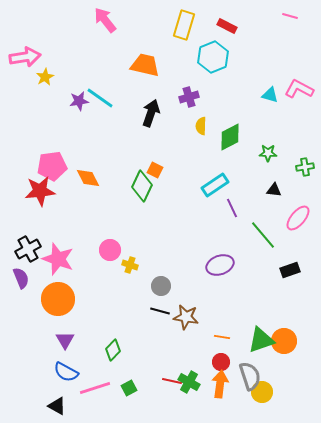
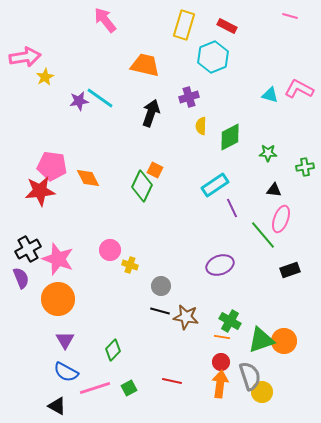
pink pentagon at (52, 166): rotated 16 degrees clockwise
pink ellipse at (298, 218): moved 17 px left, 1 px down; rotated 20 degrees counterclockwise
green cross at (189, 382): moved 41 px right, 61 px up
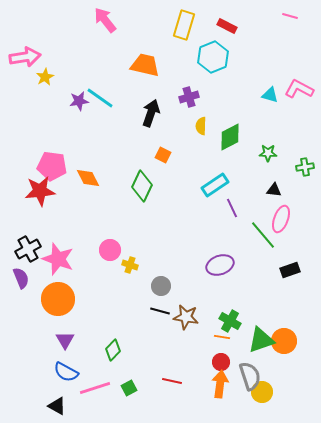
orange square at (155, 170): moved 8 px right, 15 px up
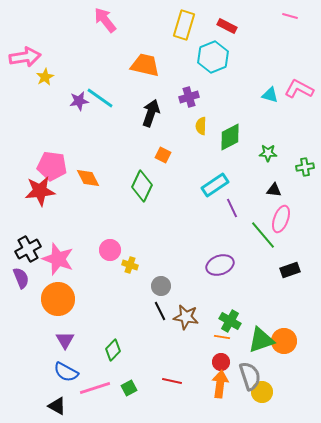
black line at (160, 311): rotated 48 degrees clockwise
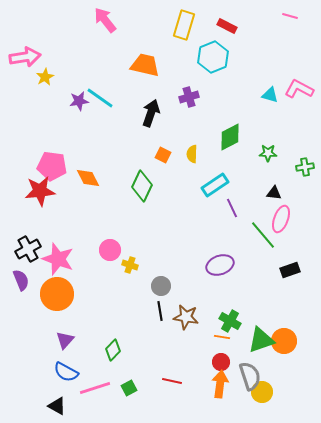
yellow semicircle at (201, 126): moved 9 px left, 28 px down
black triangle at (274, 190): moved 3 px down
purple semicircle at (21, 278): moved 2 px down
orange circle at (58, 299): moved 1 px left, 5 px up
black line at (160, 311): rotated 18 degrees clockwise
purple triangle at (65, 340): rotated 12 degrees clockwise
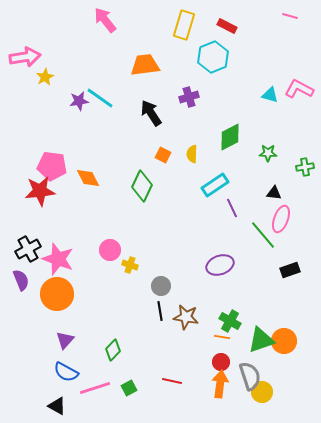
orange trapezoid at (145, 65): rotated 20 degrees counterclockwise
black arrow at (151, 113): rotated 52 degrees counterclockwise
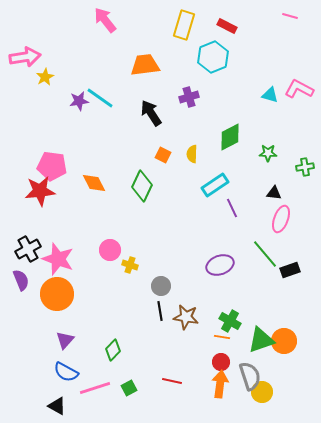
orange diamond at (88, 178): moved 6 px right, 5 px down
green line at (263, 235): moved 2 px right, 19 px down
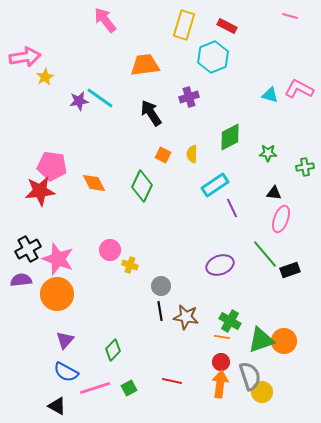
purple semicircle at (21, 280): rotated 75 degrees counterclockwise
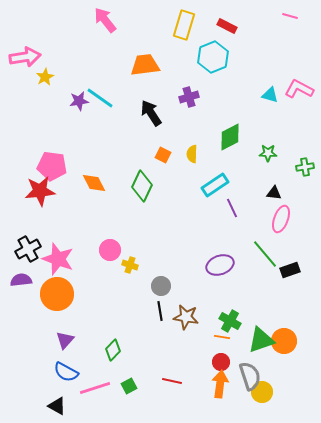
green square at (129, 388): moved 2 px up
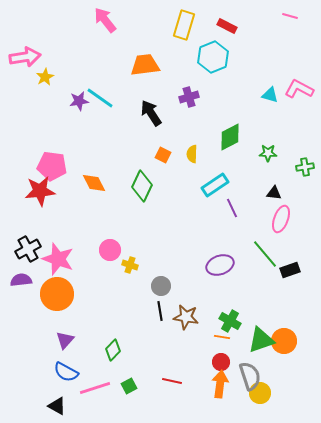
yellow circle at (262, 392): moved 2 px left, 1 px down
